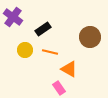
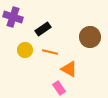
purple cross: rotated 18 degrees counterclockwise
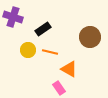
yellow circle: moved 3 px right
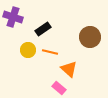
orange triangle: rotated 12 degrees clockwise
pink rectangle: rotated 16 degrees counterclockwise
